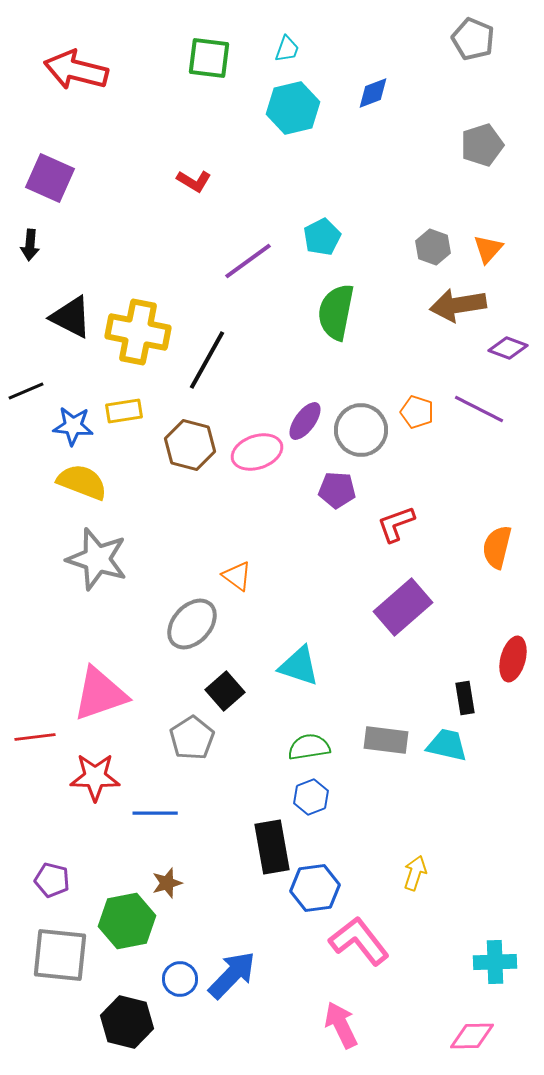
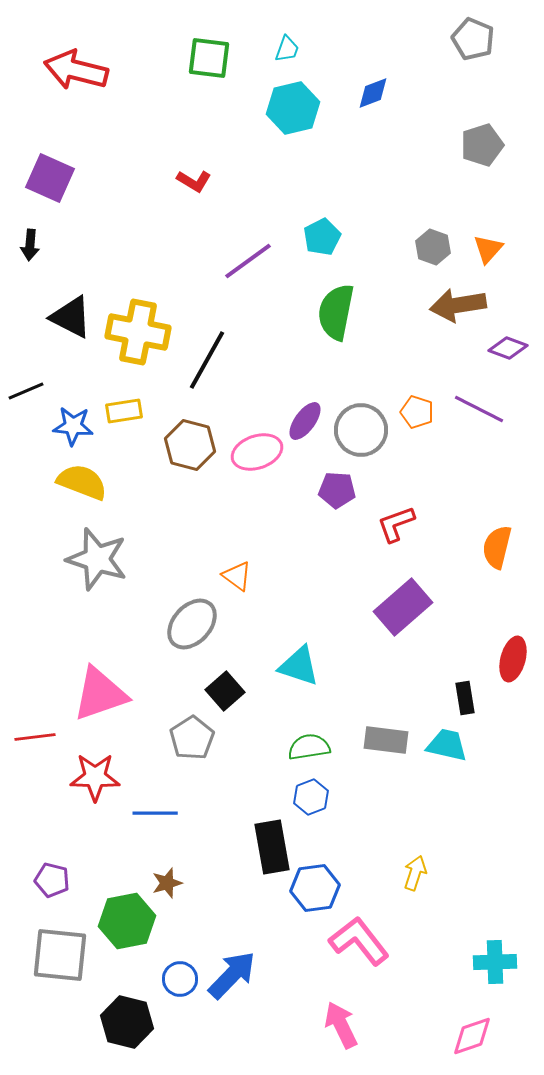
pink diamond at (472, 1036): rotated 18 degrees counterclockwise
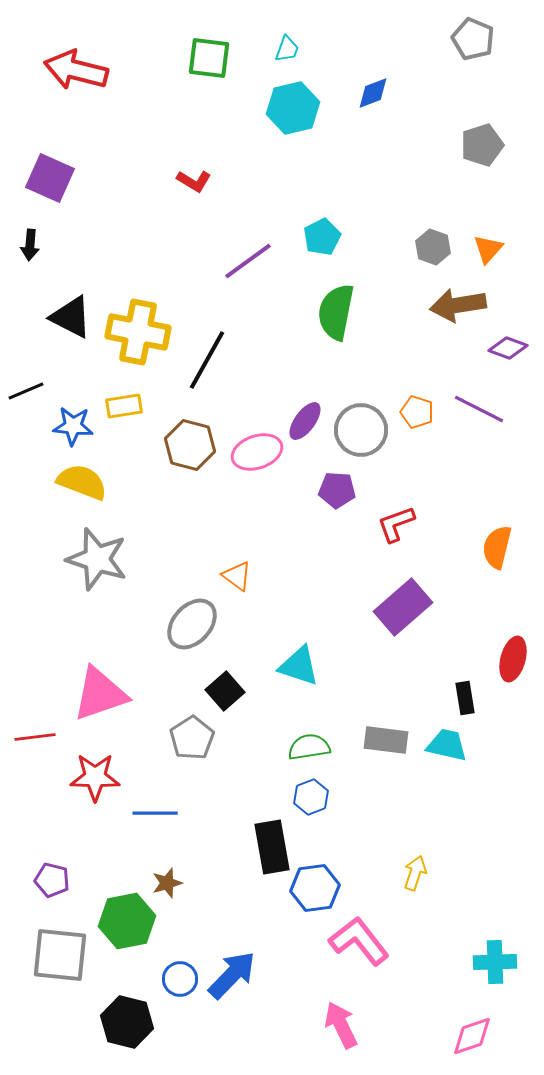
yellow rectangle at (124, 411): moved 5 px up
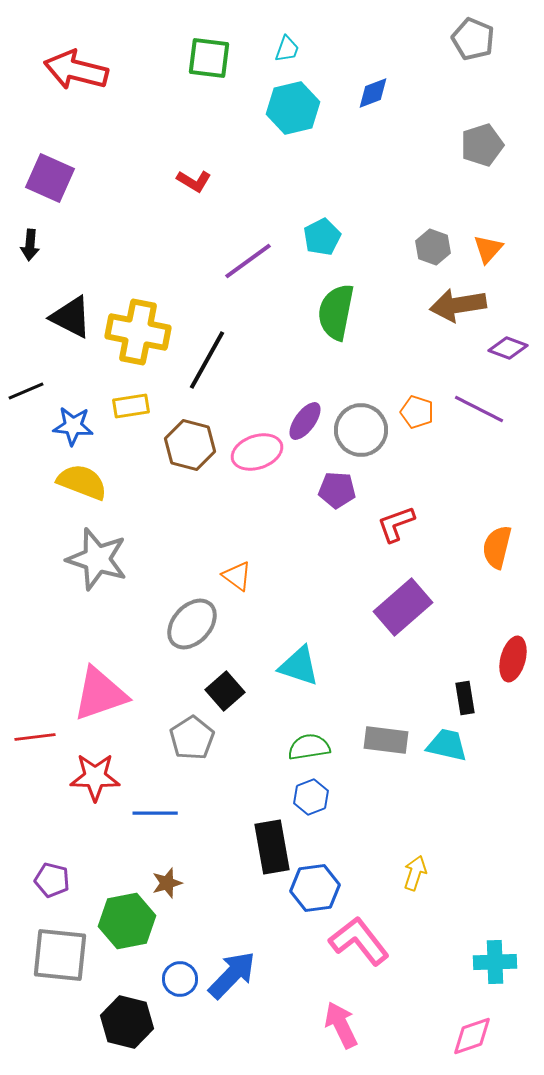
yellow rectangle at (124, 406): moved 7 px right
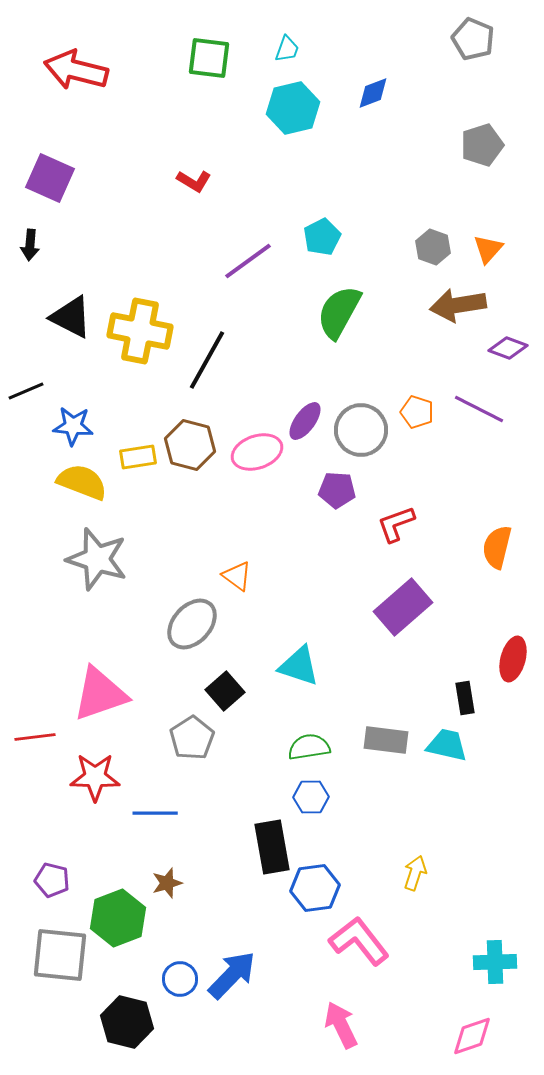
green semicircle at (336, 312): moved 3 px right; rotated 18 degrees clockwise
yellow cross at (138, 332): moved 2 px right, 1 px up
yellow rectangle at (131, 406): moved 7 px right, 51 px down
blue hexagon at (311, 797): rotated 20 degrees clockwise
green hexagon at (127, 921): moved 9 px left, 3 px up; rotated 10 degrees counterclockwise
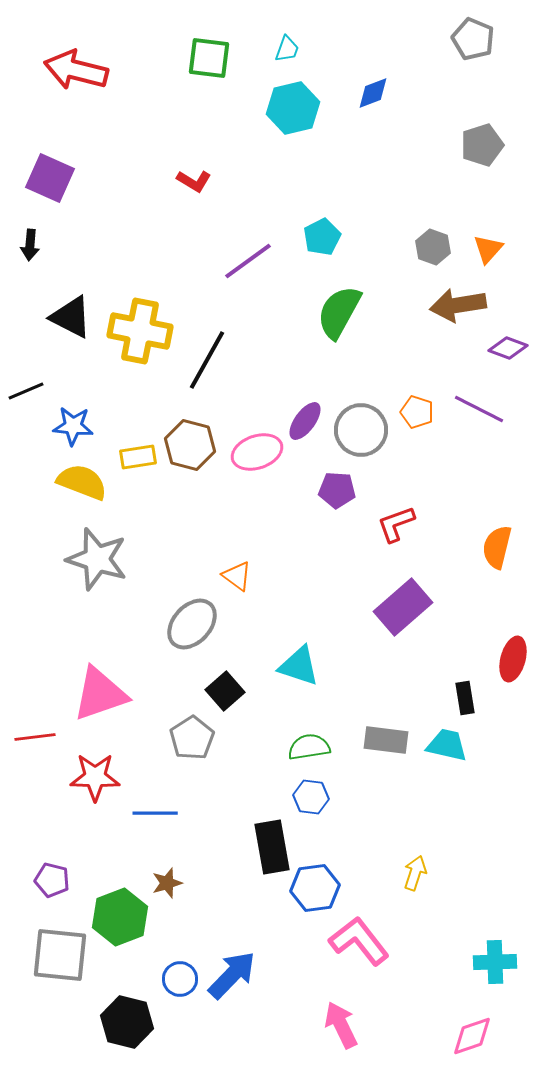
blue hexagon at (311, 797): rotated 8 degrees clockwise
green hexagon at (118, 918): moved 2 px right, 1 px up
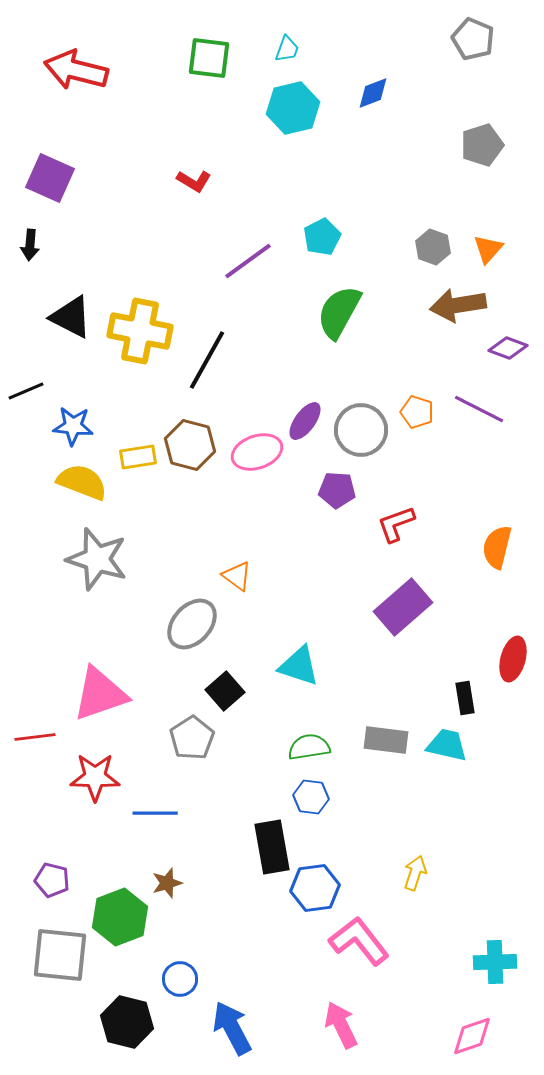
blue arrow at (232, 975): moved 53 px down; rotated 72 degrees counterclockwise
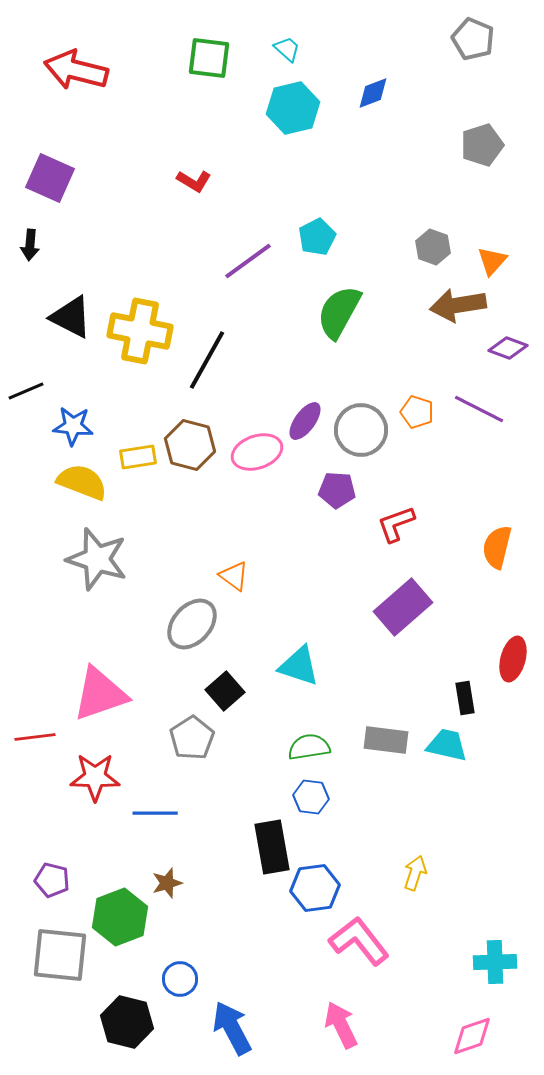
cyan trapezoid at (287, 49): rotated 68 degrees counterclockwise
cyan pentagon at (322, 237): moved 5 px left
orange triangle at (488, 249): moved 4 px right, 12 px down
orange triangle at (237, 576): moved 3 px left
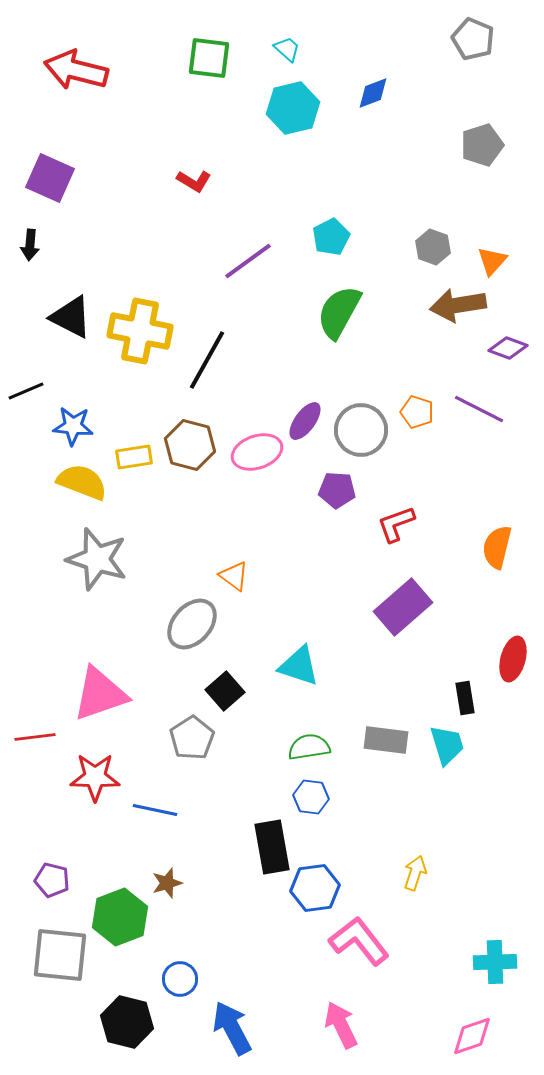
cyan pentagon at (317, 237): moved 14 px right
yellow rectangle at (138, 457): moved 4 px left
cyan trapezoid at (447, 745): rotated 60 degrees clockwise
blue line at (155, 813): moved 3 px up; rotated 12 degrees clockwise
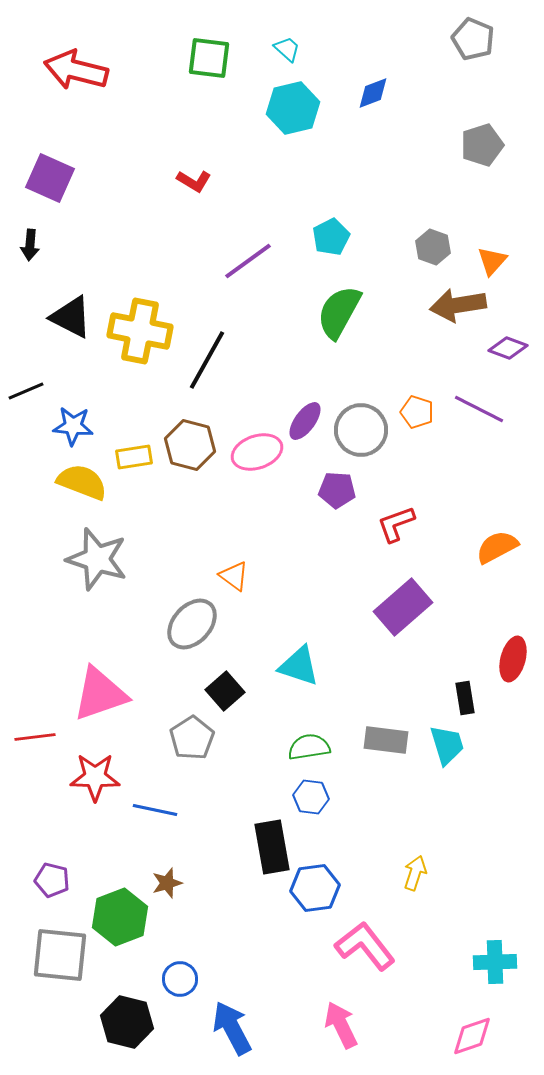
orange semicircle at (497, 547): rotated 48 degrees clockwise
pink L-shape at (359, 941): moved 6 px right, 5 px down
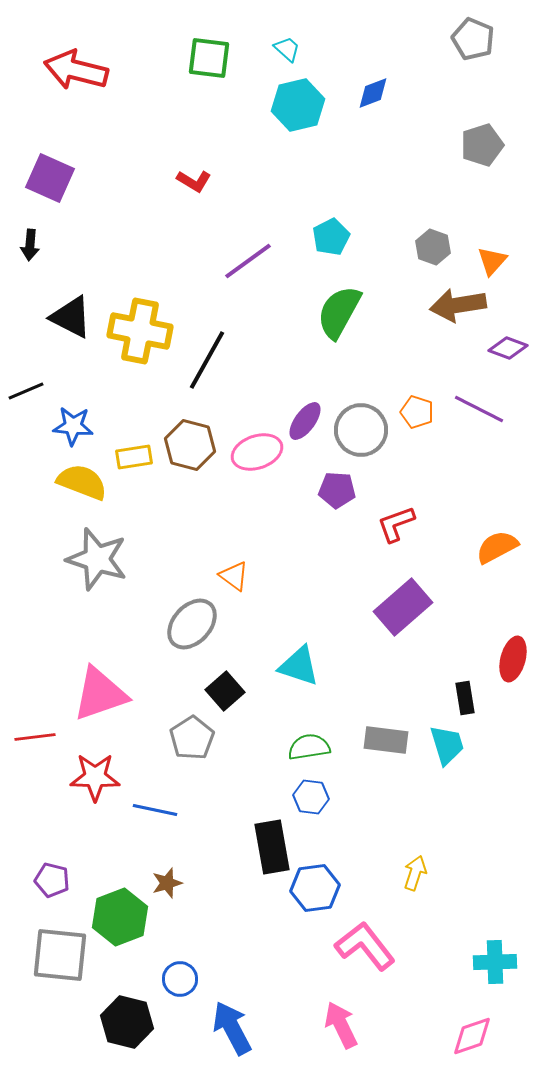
cyan hexagon at (293, 108): moved 5 px right, 3 px up
